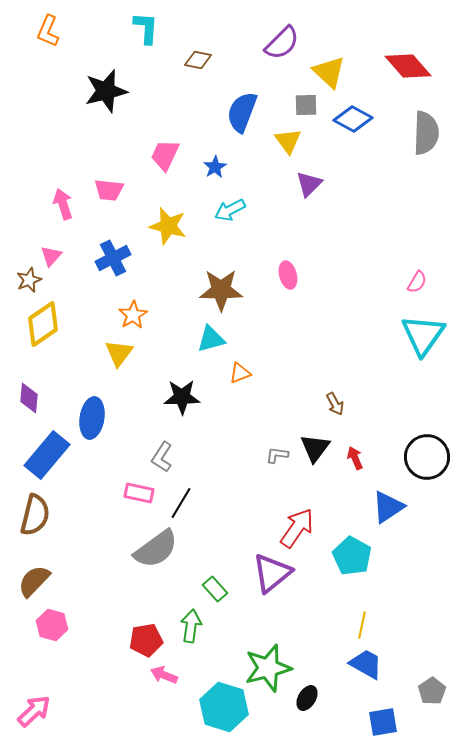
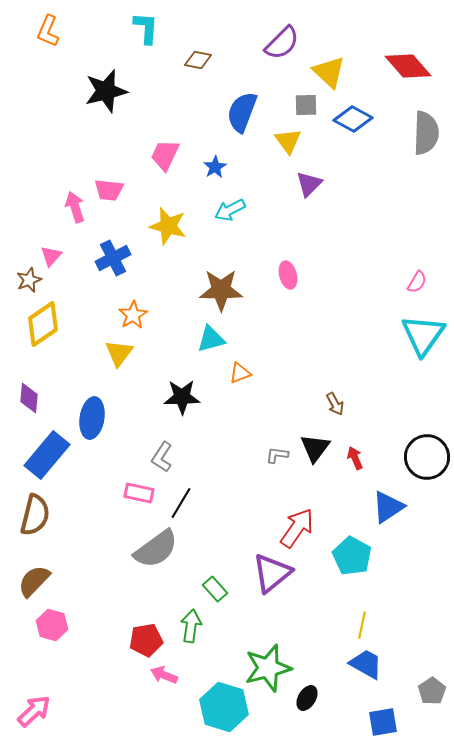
pink arrow at (63, 204): moved 12 px right, 3 px down
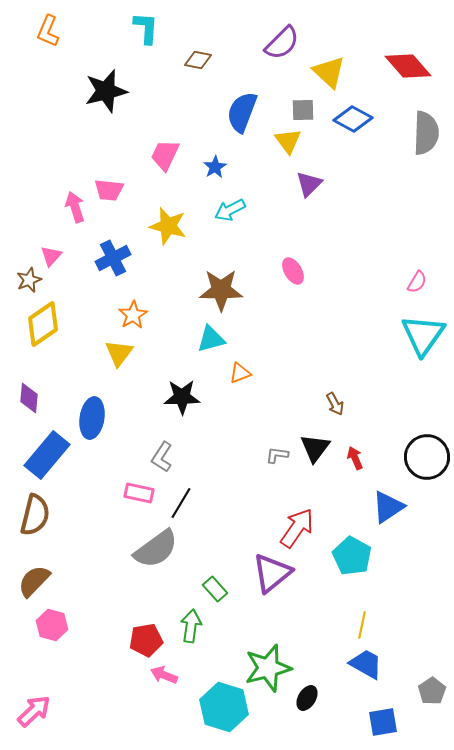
gray square at (306, 105): moved 3 px left, 5 px down
pink ellipse at (288, 275): moved 5 px right, 4 px up; rotated 16 degrees counterclockwise
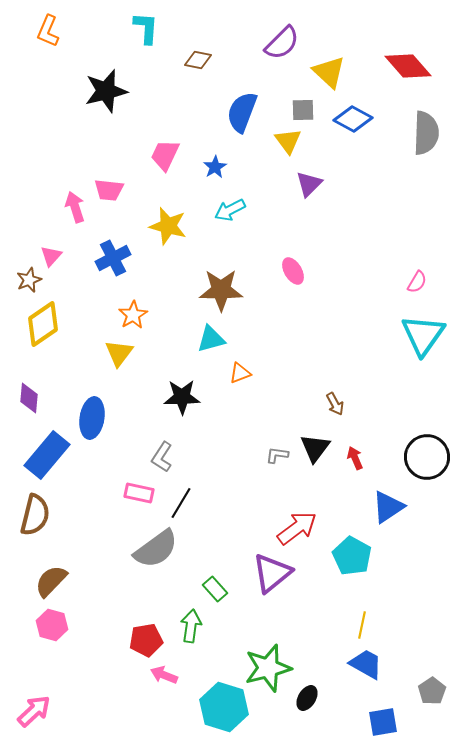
red arrow at (297, 528): rotated 18 degrees clockwise
brown semicircle at (34, 581): moved 17 px right
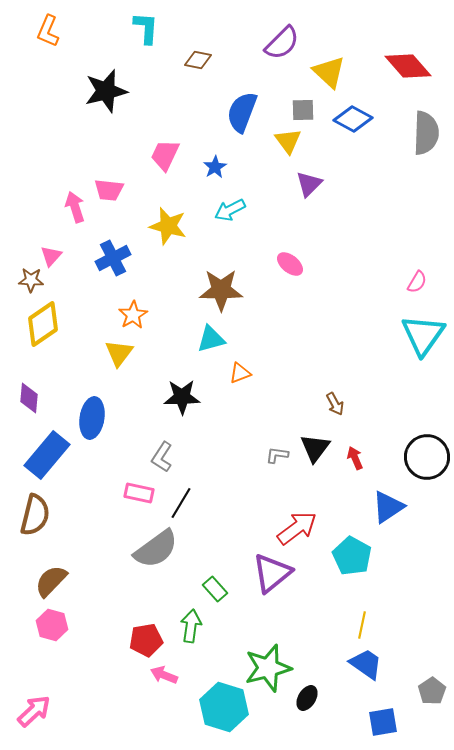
pink ellipse at (293, 271): moved 3 px left, 7 px up; rotated 20 degrees counterclockwise
brown star at (29, 280): moved 2 px right; rotated 25 degrees clockwise
blue trapezoid at (366, 664): rotated 6 degrees clockwise
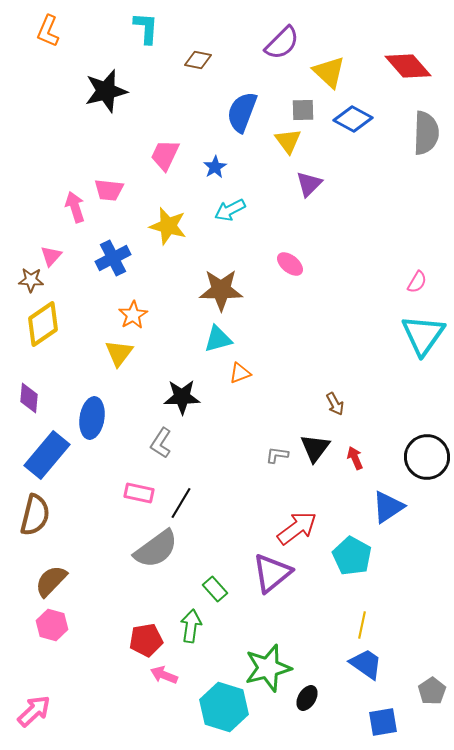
cyan triangle at (211, 339): moved 7 px right
gray L-shape at (162, 457): moved 1 px left, 14 px up
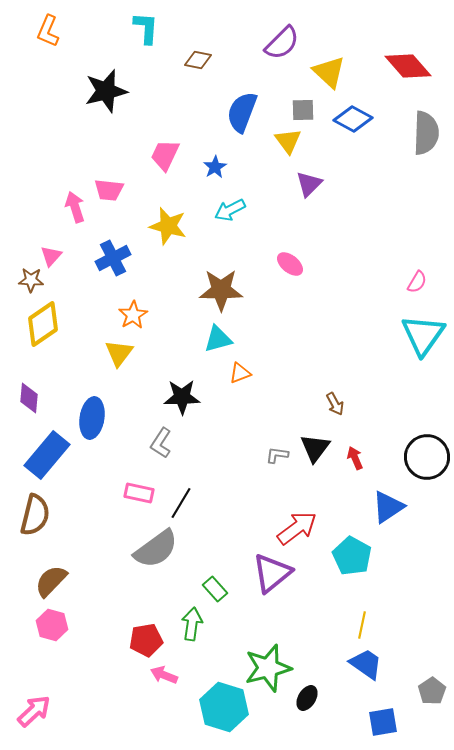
green arrow at (191, 626): moved 1 px right, 2 px up
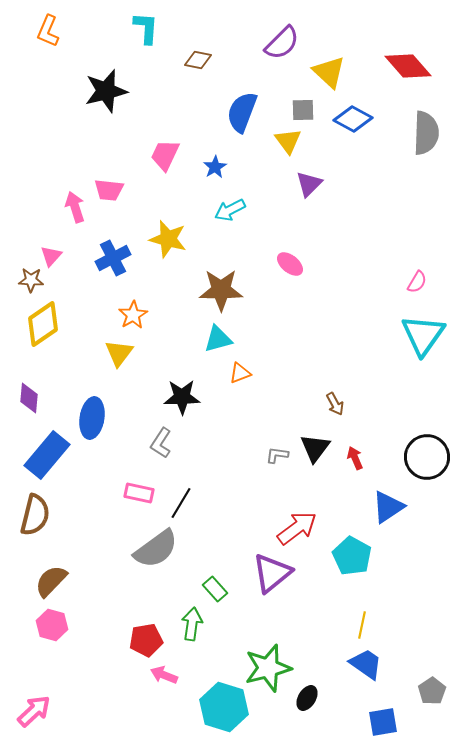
yellow star at (168, 226): moved 13 px down
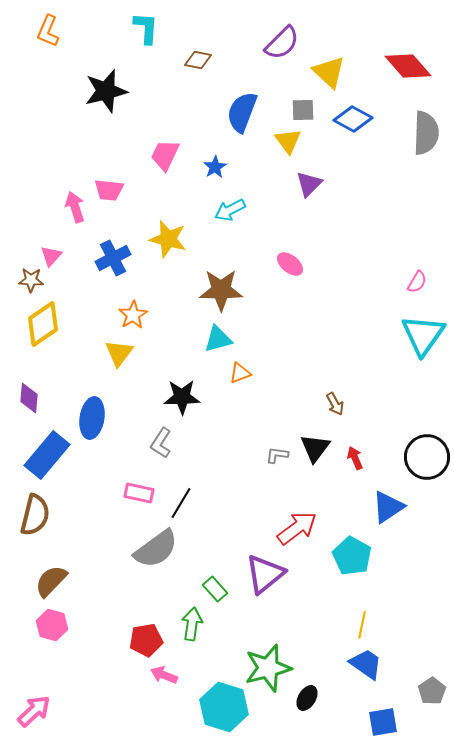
purple triangle at (272, 573): moved 7 px left, 1 px down
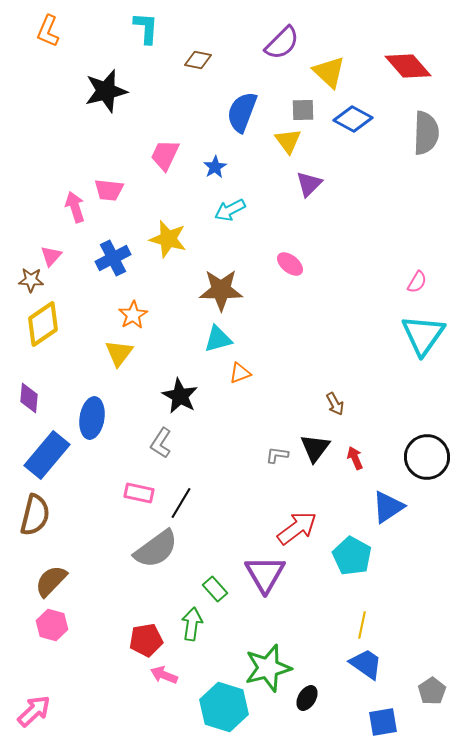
black star at (182, 397): moved 2 px left, 1 px up; rotated 30 degrees clockwise
purple triangle at (265, 574): rotated 21 degrees counterclockwise
